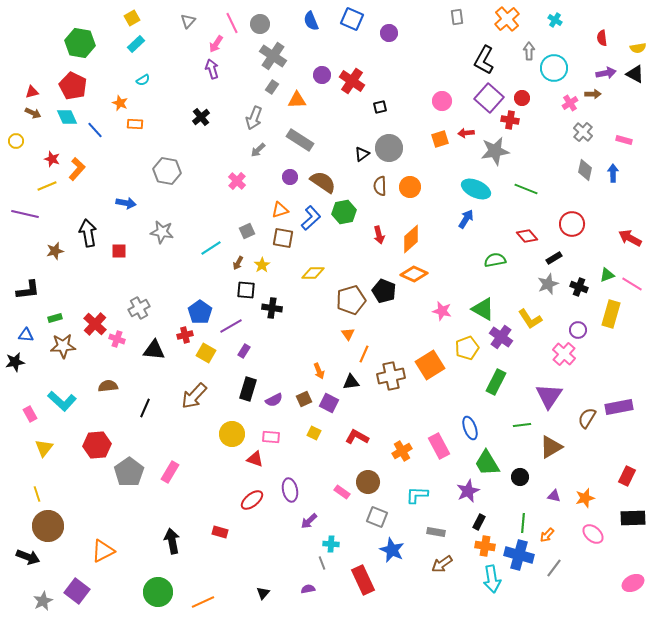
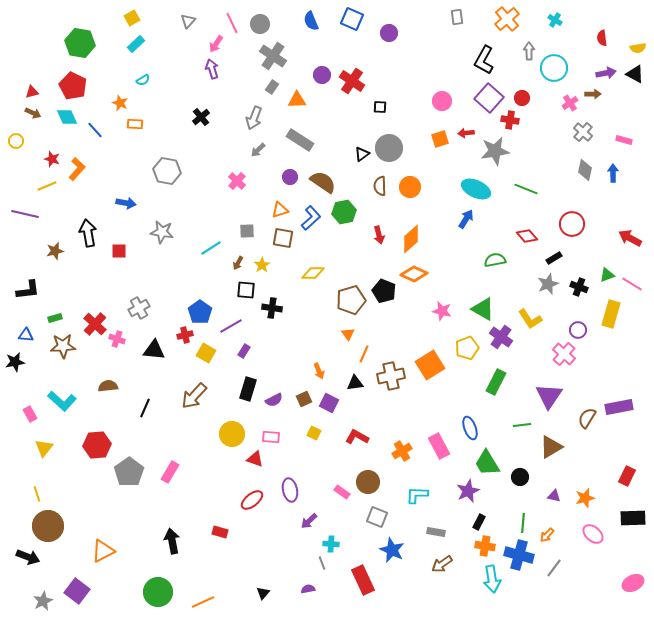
black square at (380, 107): rotated 16 degrees clockwise
gray square at (247, 231): rotated 21 degrees clockwise
black triangle at (351, 382): moved 4 px right, 1 px down
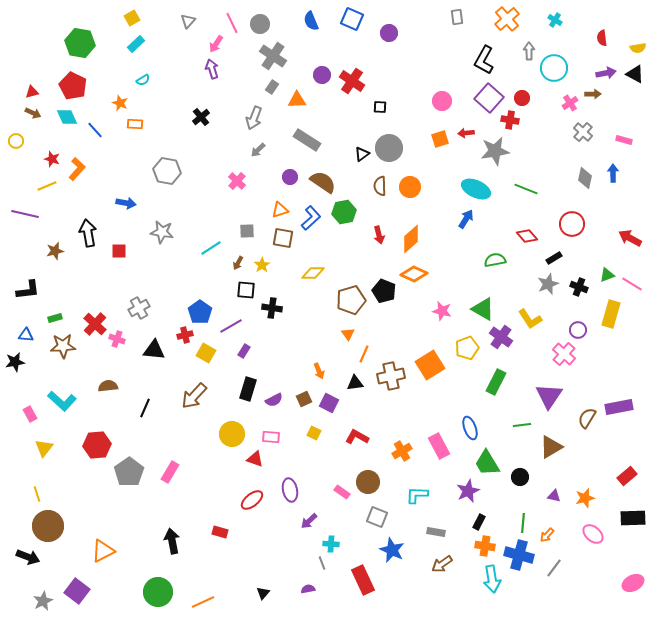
gray rectangle at (300, 140): moved 7 px right
gray diamond at (585, 170): moved 8 px down
red rectangle at (627, 476): rotated 24 degrees clockwise
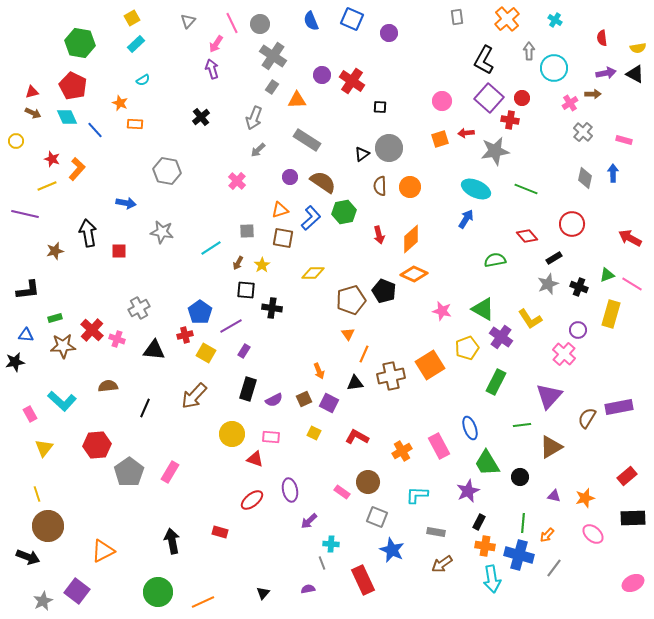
red cross at (95, 324): moved 3 px left, 6 px down
purple triangle at (549, 396): rotated 8 degrees clockwise
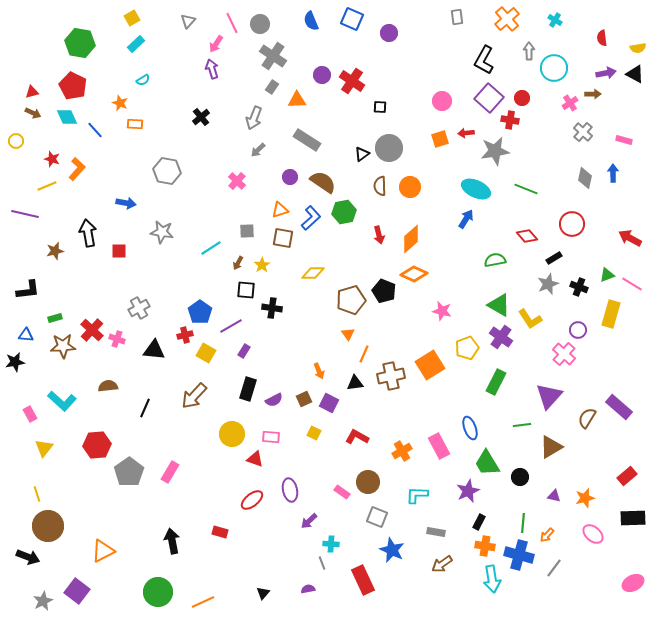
green triangle at (483, 309): moved 16 px right, 4 px up
purple rectangle at (619, 407): rotated 52 degrees clockwise
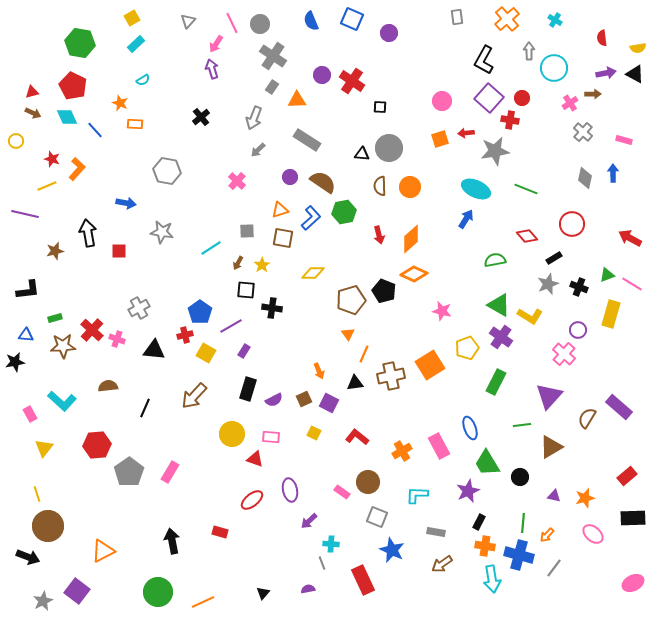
black triangle at (362, 154): rotated 42 degrees clockwise
yellow L-shape at (530, 319): moved 3 px up; rotated 25 degrees counterclockwise
red L-shape at (357, 437): rotated 10 degrees clockwise
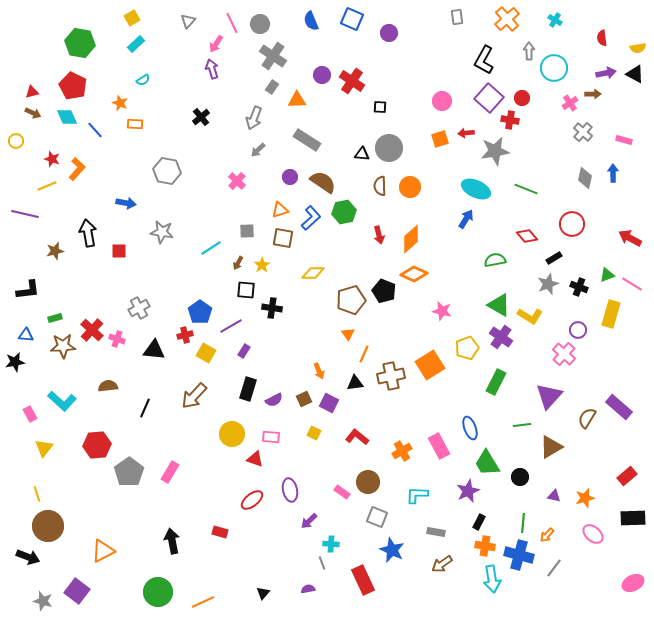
gray star at (43, 601): rotated 30 degrees counterclockwise
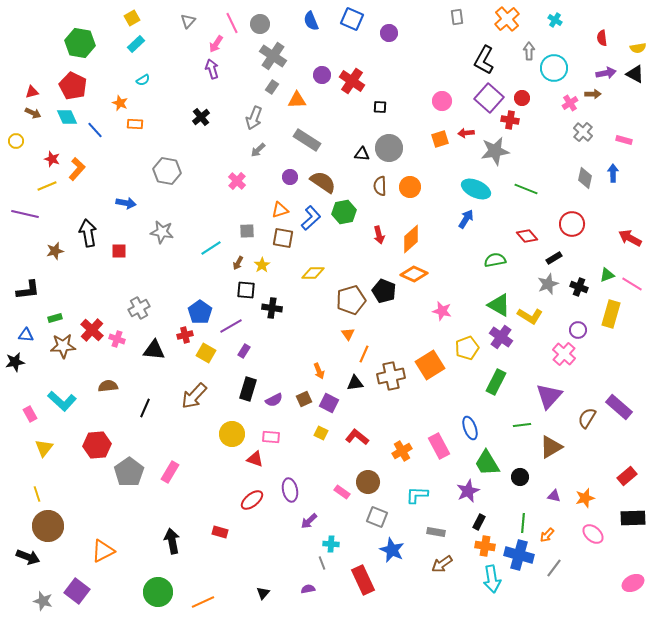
yellow square at (314, 433): moved 7 px right
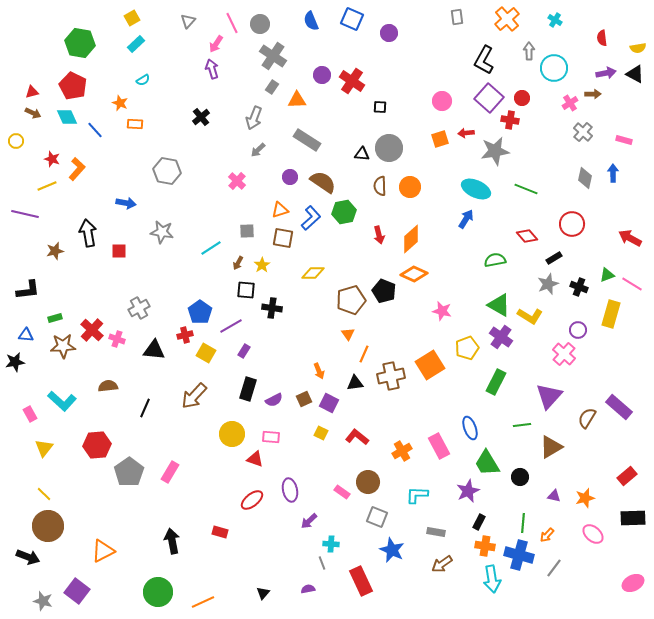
yellow line at (37, 494): moved 7 px right; rotated 28 degrees counterclockwise
red rectangle at (363, 580): moved 2 px left, 1 px down
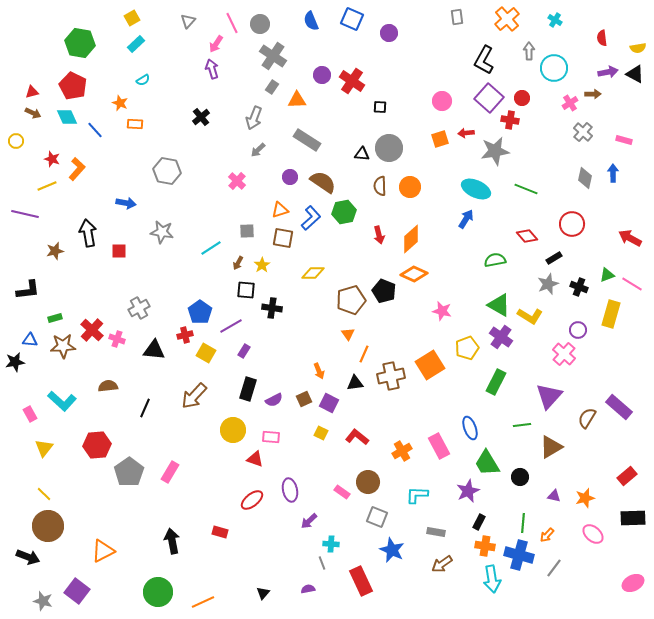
purple arrow at (606, 73): moved 2 px right, 1 px up
blue triangle at (26, 335): moved 4 px right, 5 px down
yellow circle at (232, 434): moved 1 px right, 4 px up
